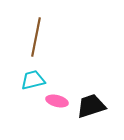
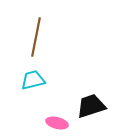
pink ellipse: moved 22 px down
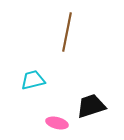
brown line: moved 31 px right, 5 px up
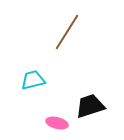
brown line: rotated 21 degrees clockwise
black trapezoid: moved 1 px left
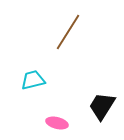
brown line: moved 1 px right
black trapezoid: moved 12 px right; rotated 40 degrees counterclockwise
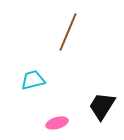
brown line: rotated 9 degrees counterclockwise
pink ellipse: rotated 30 degrees counterclockwise
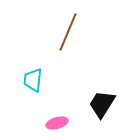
cyan trapezoid: rotated 70 degrees counterclockwise
black trapezoid: moved 2 px up
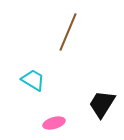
cyan trapezoid: rotated 115 degrees clockwise
pink ellipse: moved 3 px left
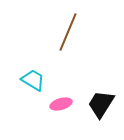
black trapezoid: moved 1 px left
pink ellipse: moved 7 px right, 19 px up
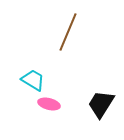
pink ellipse: moved 12 px left; rotated 30 degrees clockwise
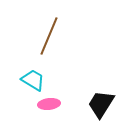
brown line: moved 19 px left, 4 px down
pink ellipse: rotated 20 degrees counterclockwise
